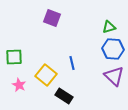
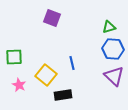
black rectangle: moved 1 px left, 1 px up; rotated 42 degrees counterclockwise
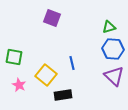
green square: rotated 12 degrees clockwise
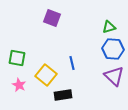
green square: moved 3 px right, 1 px down
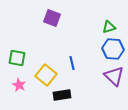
black rectangle: moved 1 px left
